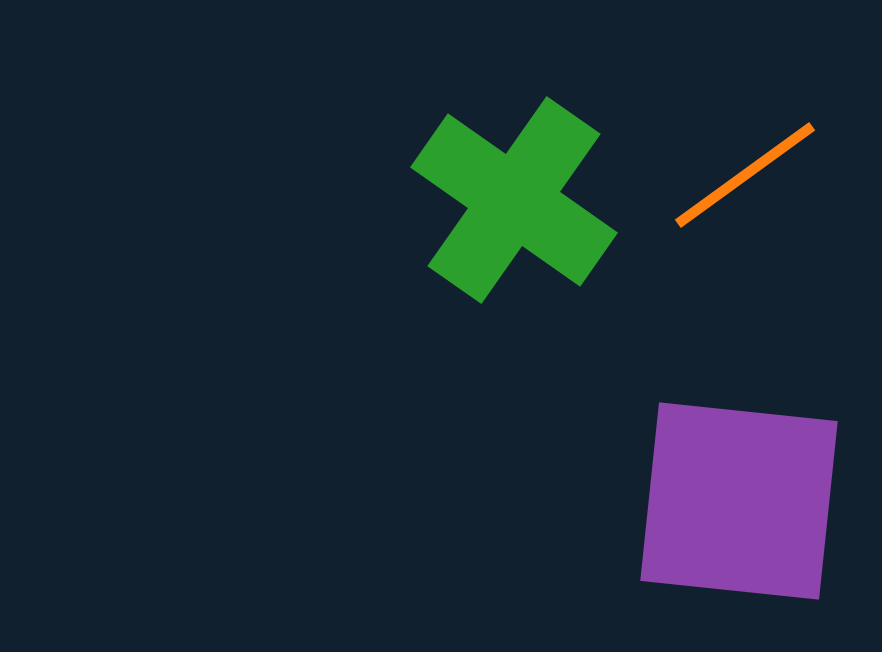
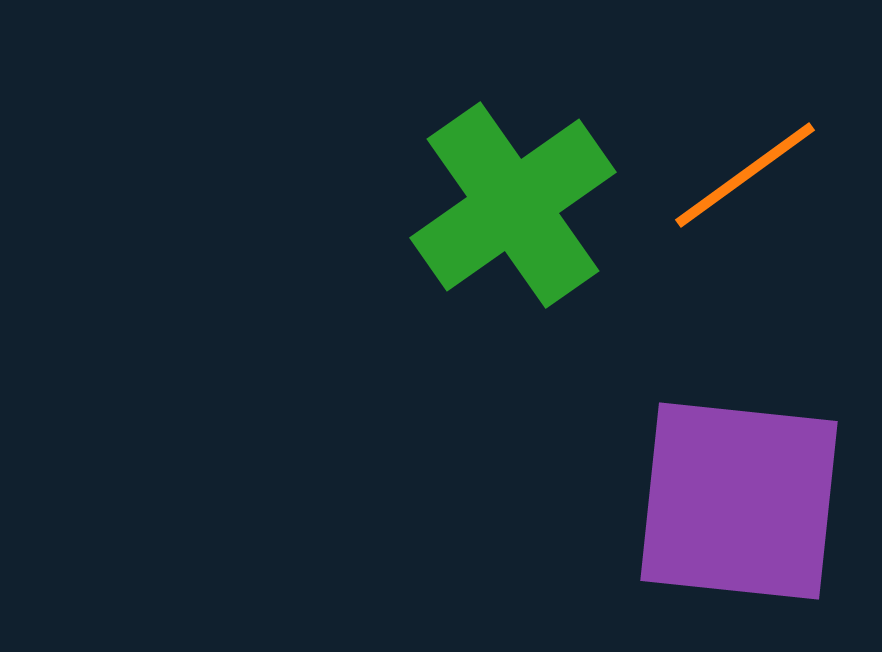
green cross: moved 1 px left, 5 px down; rotated 20 degrees clockwise
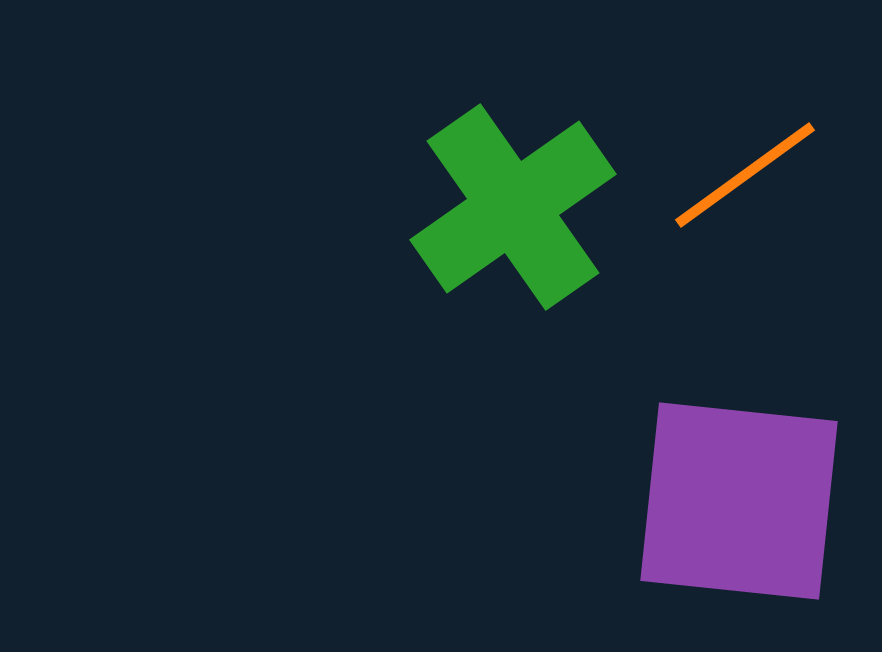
green cross: moved 2 px down
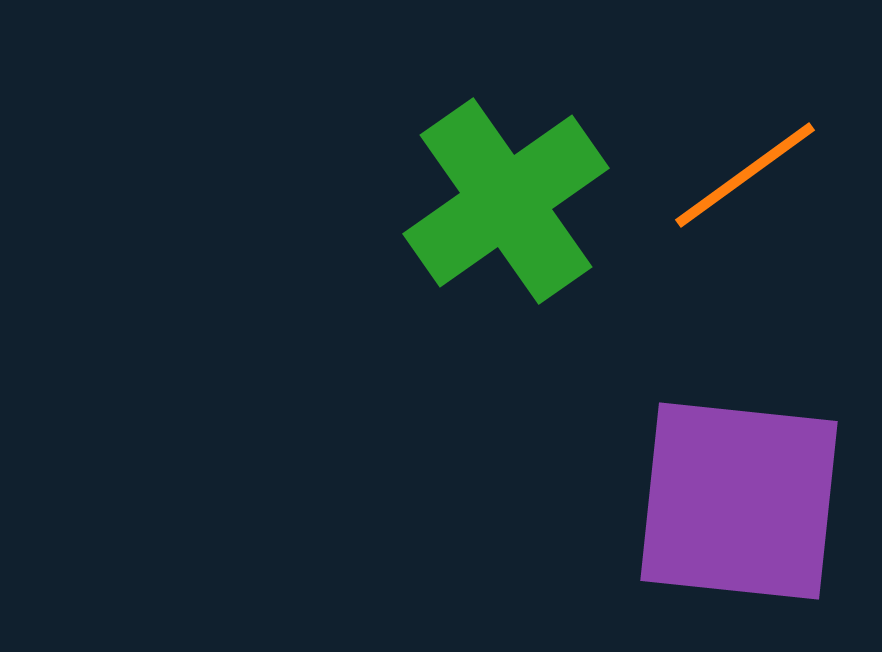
green cross: moved 7 px left, 6 px up
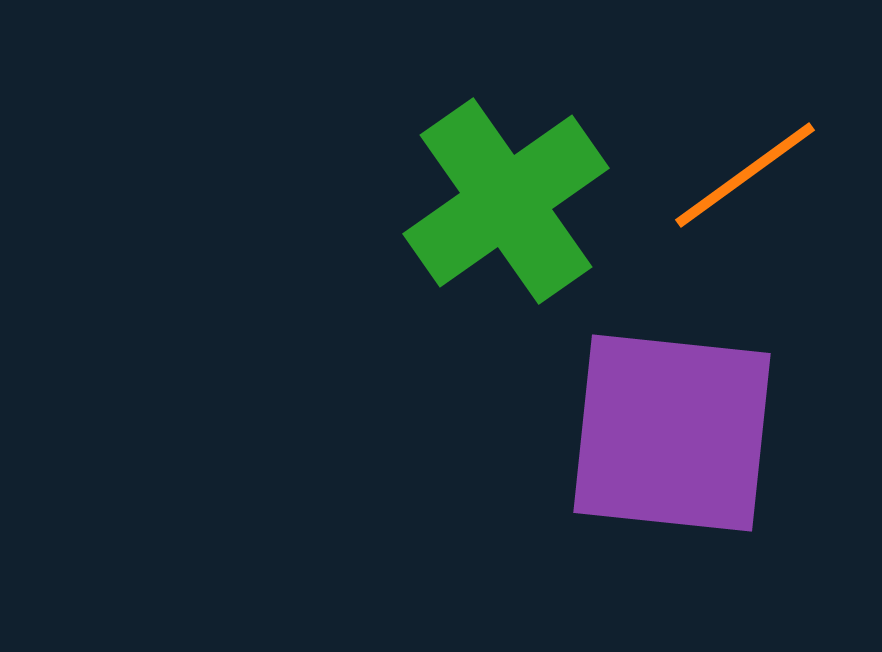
purple square: moved 67 px left, 68 px up
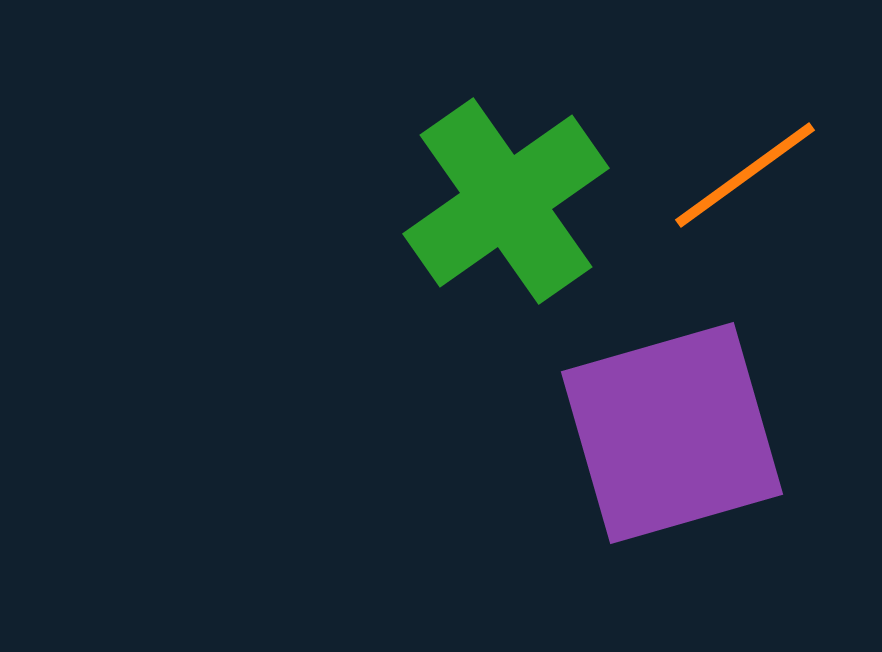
purple square: rotated 22 degrees counterclockwise
